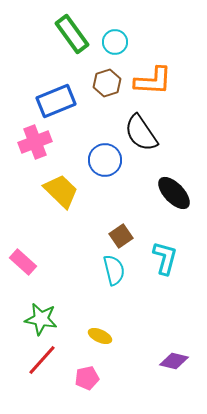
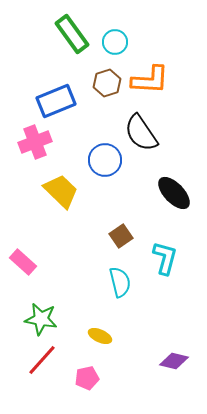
orange L-shape: moved 3 px left, 1 px up
cyan semicircle: moved 6 px right, 12 px down
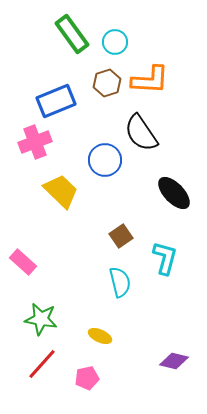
red line: moved 4 px down
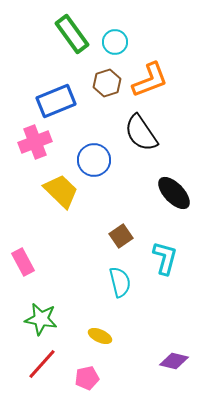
orange L-shape: rotated 24 degrees counterclockwise
blue circle: moved 11 px left
pink rectangle: rotated 20 degrees clockwise
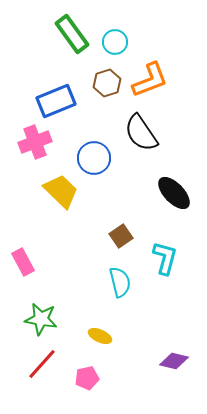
blue circle: moved 2 px up
